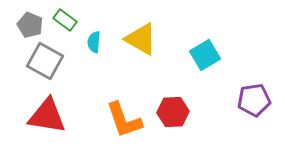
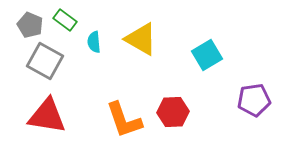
cyan semicircle: rotated 10 degrees counterclockwise
cyan square: moved 2 px right
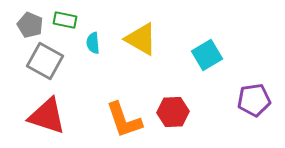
green rectangle: rotated 25 degrees counterclockwise
cyan semicircle: moved 1 px left, 1 px down
red triangle: rotated 9 degrees clockwise
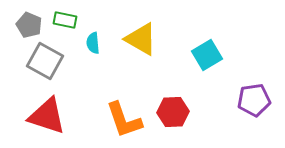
gray pentagon: moved 1 px left
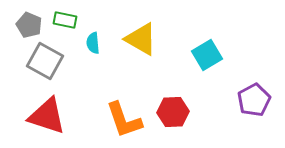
purple pentagon: rotated 20 degrees counterclockwise
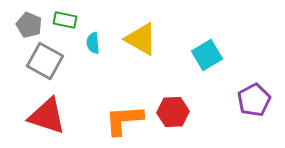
orange L-shape: rotated 105 degrees clockwise
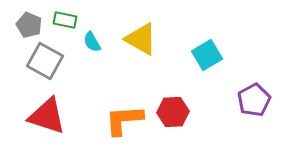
cyan semicircle: moved 1 px left, 1 px up; rotated 25 degrees counterclockwise
